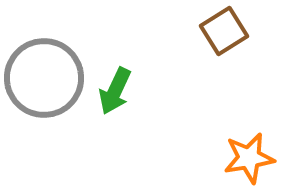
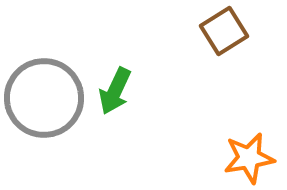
gray circle: moved 20 px down
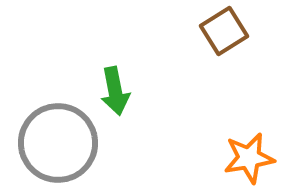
green arrow: rotated 36 degrees counterclockwise
gray circle: moved 14 px right, 45 px down
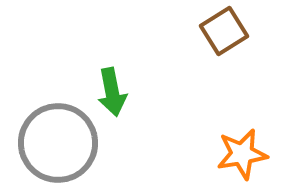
green arrow: moved 3 px left, 1 px down
orange star: moved 7 px left, 4 px up
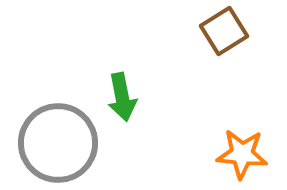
green arrow: moved 10 px right, 5 px down
orange star: rotated 15 degrees clockwise
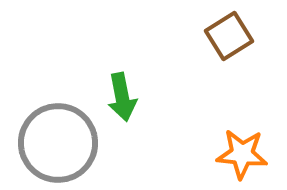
brown square: moved 5 px right, 5 px down
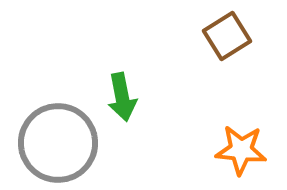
brown square: moved 2 px left
orange star: moved 1 px left, 4 px up
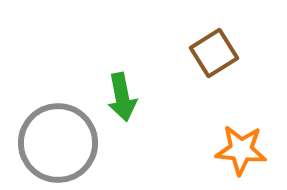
brown square: moved 13 px left, 17 px down
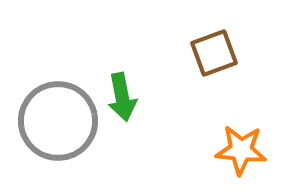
brown square: rotated 12 degrees clockwise
gray circle: moved 22 px up
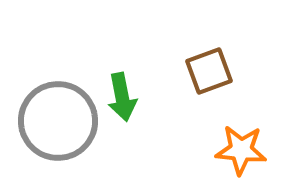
brown square: moved 5 px left, 18 px down
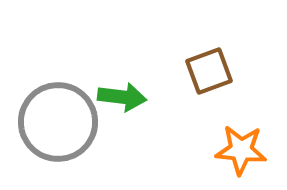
green arrow: rotated 72 degrees counterclockwise
gray circle: moved 1 px down
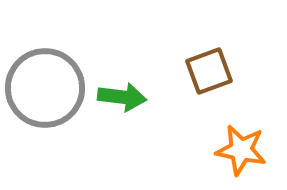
gray circle: moved 13 px left, 34 px up
orange star: rotated 6 degrees clockwise
